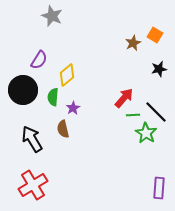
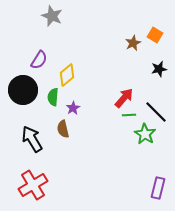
green line: moved 4 px left
green star: moved 1 px left, 1 px down
purple rectangle: moved 1 px left; rotated 10 degrees clockwise
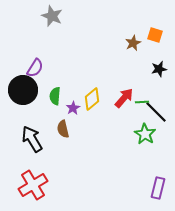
orange square: rotated 14 degrees counterclockwise
purple semicircle: moved 4 px left, 8 px down
yellow diamond: moved 25 px right, 24 px down
green semicircle: moved 2 px right, 1 px up
green line: moved 13 px right, 13 px up
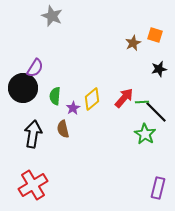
black circle: moved 2 px up
black arrow: moved 1 px right, 5 px up; rotated 40 degrees clockwise
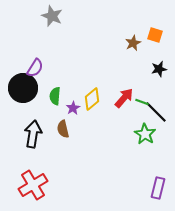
green line: rotated 24 degrees clockwise
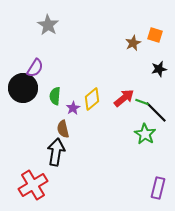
gray star: moved 4 px left, 9 px down; rotated 10 degrees clockwise
red arrow: rotated 10 degrees clockwise
black arrow: moved 23 px right, 18 px down
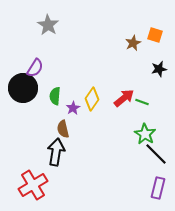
yellow diamond: rotated 15 degrees counterclockwise
black line: moved 42 px down
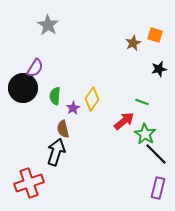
red arrow: moved 23 px down
black arrow: rotated 8 degrees clockwise
red cross: moved 4 px left, 2 px up; rotated 12 degrees clockwise
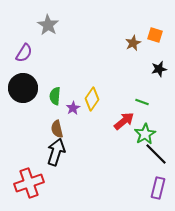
purple semicircle: moved 11 px left, 15 px up
brown semicircle: moved 6 px left
green star: rotated 10 degrees clockwise
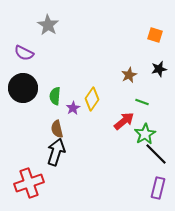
brown star: moved 4 px left, 32 px down
purple semicircle: rotated 84 degrees clockwise
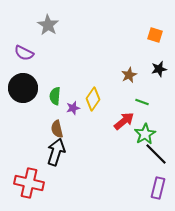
yellow diamond: moved 1 px right
purple star: rotated 16 degrees clockwise
red cross: rotated 32 degrees clockwise
